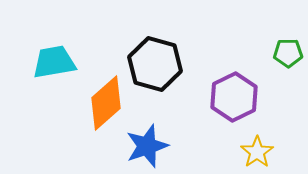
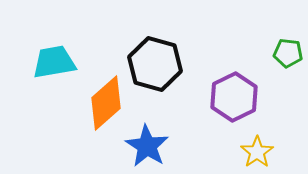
green pentagon: rotated 8 degrees clockwise
blue star: rotated 21 degrees counterclockwise
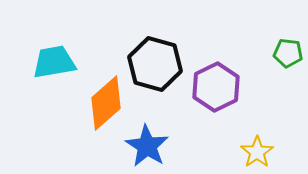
purple hexagon: moved 18 px left, 10 px up
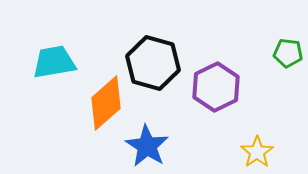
black hexagon: moved 2 px left, 1 px up
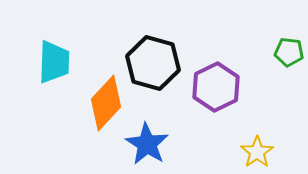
green pentagon: moved 1 px right, 1 px up
cyan trapezoid: rotated 102 degrees clockwise
orange diamond: rotated 6 degrees counterclockwise
blue star: moved 2 px up
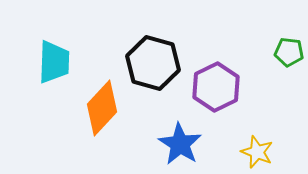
orange diamond: moved 4 px left, 5 px down
blue star: moved 33 px right
yellow star: rotated 16 degrees counterclockwise
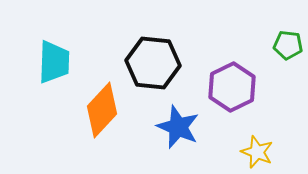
green pentagon: moved 1 px left, 7 px up
black hexagon: rotated 10 degrees counterclockwise
purple hexagon: moved 16 px right
orange diamond: moved 2 px down
blue star: moved 2 px left, 17 px up; rotated 9 degrees counterclockwise
